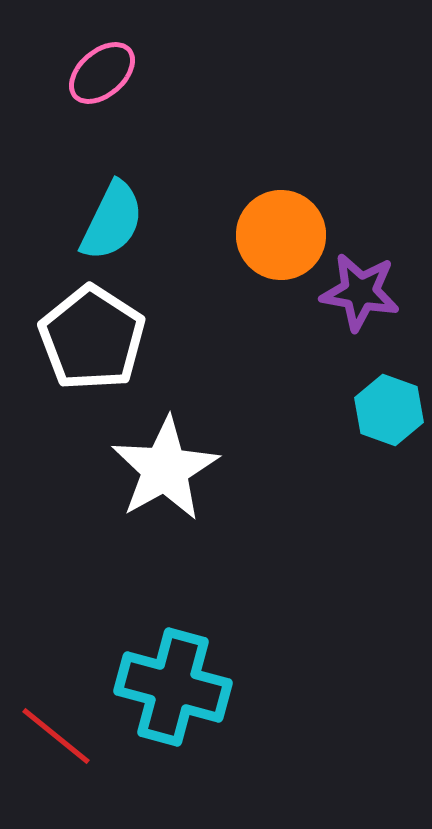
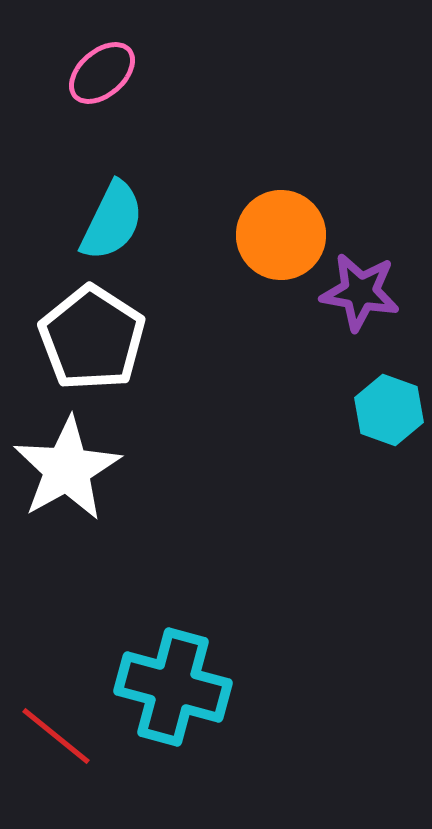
white star: moved 98 px left
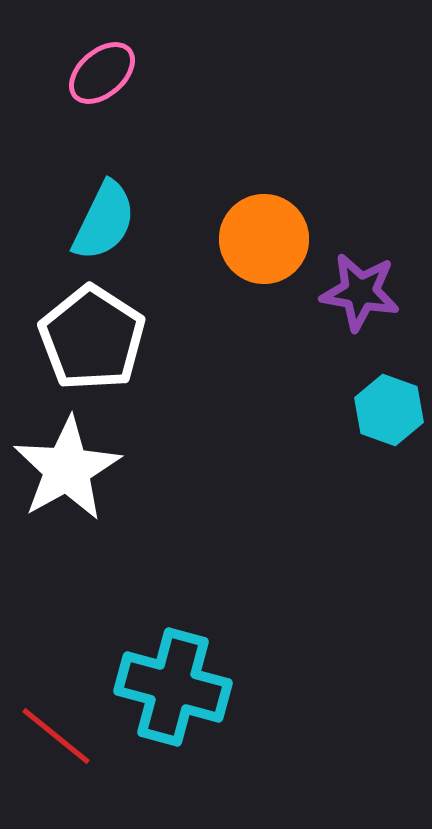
cyan semicircle: moved 8 px left
orange circle: moved 17 px left, 4 px down
